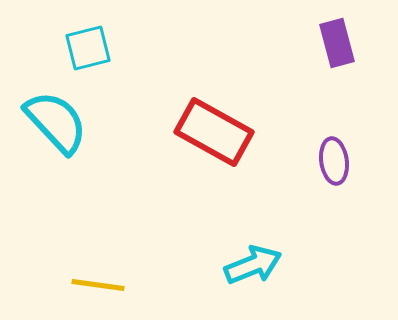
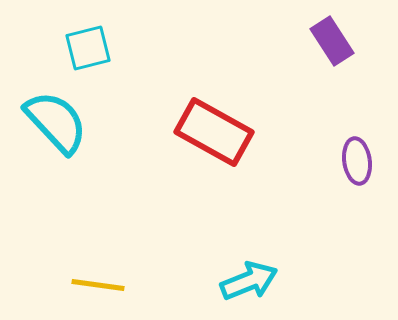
purple rectangle: moved 5 px left, 2 px up; rotated 18 degrees counterclockwise
purple ellipse: moved 23 px right
cyan arrow: moved 4 px left, 16 px down
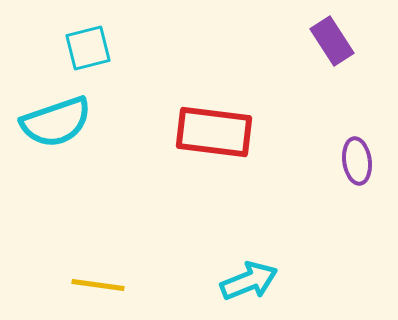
cyan semicircle: rotated 114 degrees clockwise
red rectangle: rotated 22 degrees counterclockwise
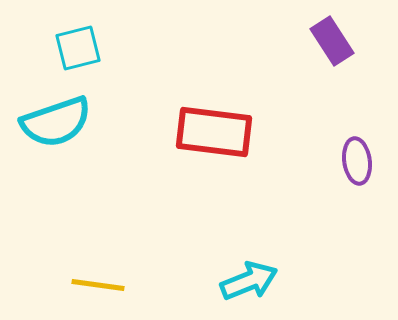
cyan square: moved 10 px left
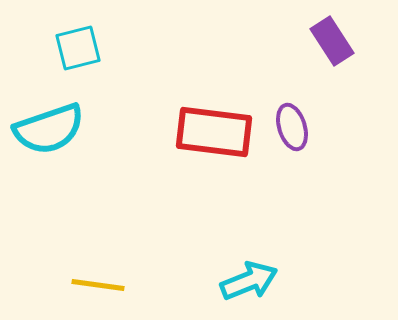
cyan semicircle: moved 7 px left, 7 px down
purple ellipse: moved 65 px left, 34 px up; rotated 9 degrees counterclockwise
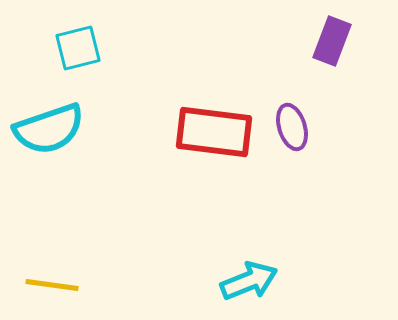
purple rectangle: rotated 54 degrees clockwise
yellow line: moved 46 px left
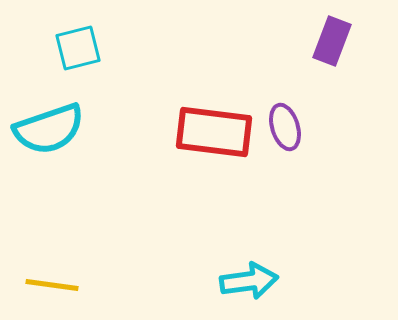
purple ellipse: moved 7 px left
cyan arrow: rotated 14 degrees clockwise
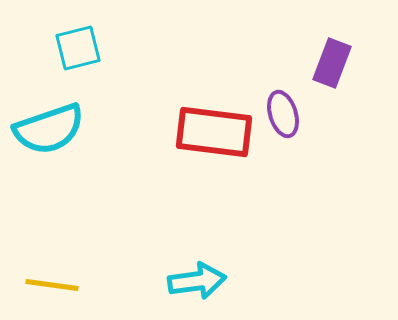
purple rectangle: moved 22 px down
purple ellipse: moved 2 px left, 13 px up
cyan arrow: moved 52 px left
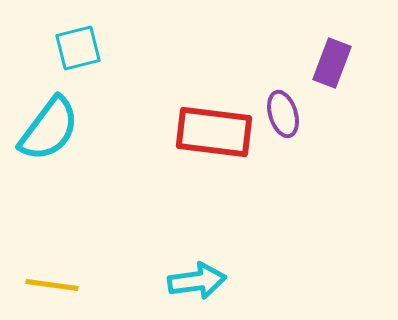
cyan semicircle: rotated 34 degrees counterclockwise
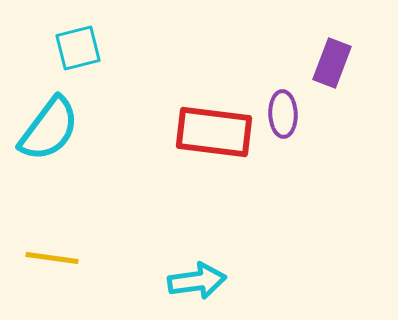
purple ellipse: rotated 15 degrees clockwise
yellow line: moved 27 px up
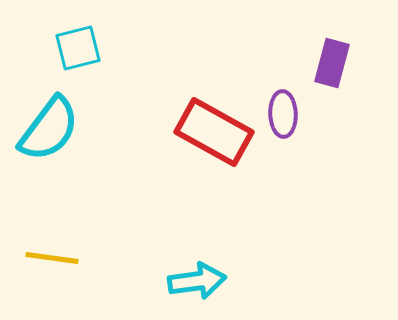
purple rectangle: rotated 6 degrees counterclockwise
red rectangle: rotated 22 degrees clockwise
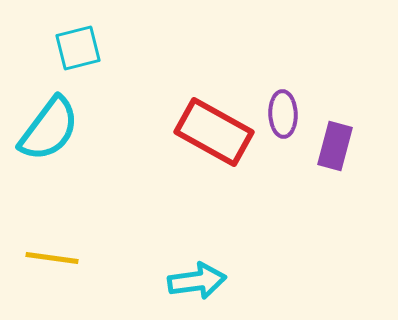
purple rectangle: moved 3 px right, 83 px down
